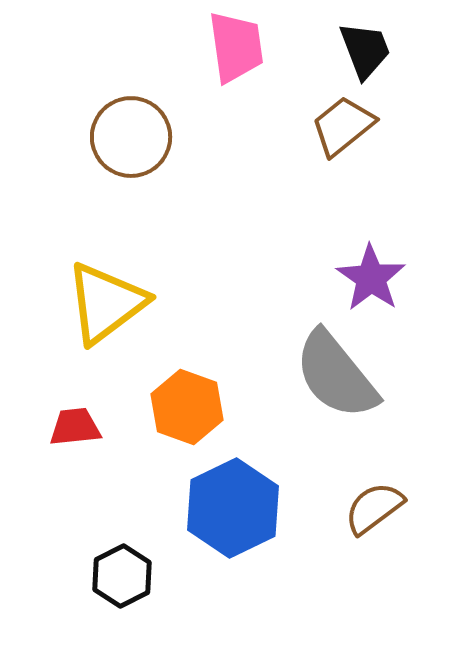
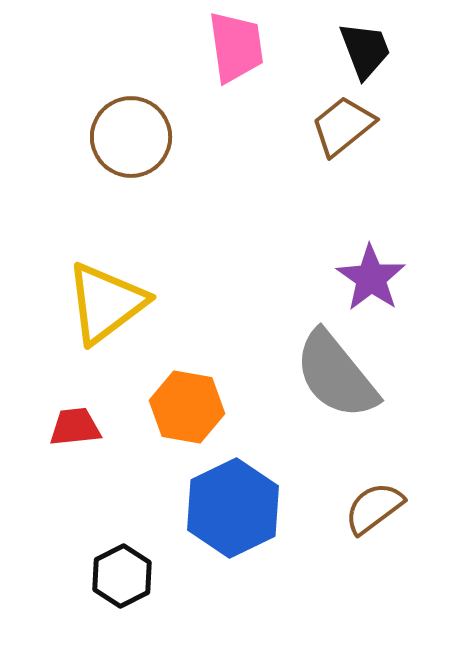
orange hexagon: rotated 10 degrees counterclockwise
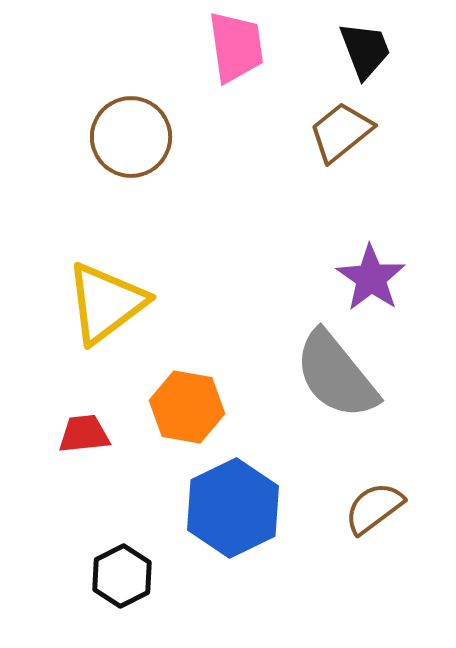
brown trapezoid: moved 2 px left, 6 px down
red trapezoid: moved 9 px right, 7 px down
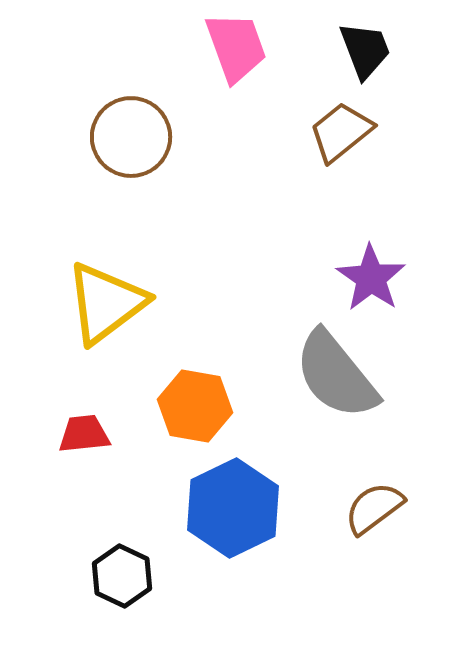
pink trapezoid: rotated 12 degrees counterclockwise
orange hexagon: moved 8 px right, 1 px up
black hexagon: rotated 8 degrees counterclockwise
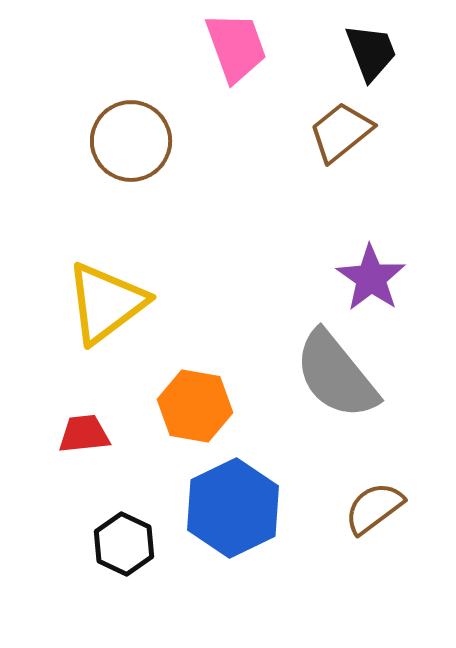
black trapezoid: moved 6 px right, 2 px down
brown circle: moved 4 px down
black hexagon: moved 2 px right, 32 px up
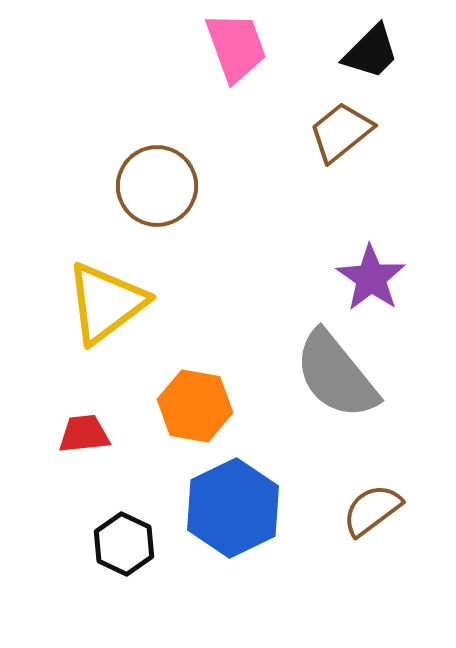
black trapezoid: rotated 66 degrees clockwise
brown circle: moved 26 px right, 45 px down
brown semicircle: moved 2 px left, 2 px down
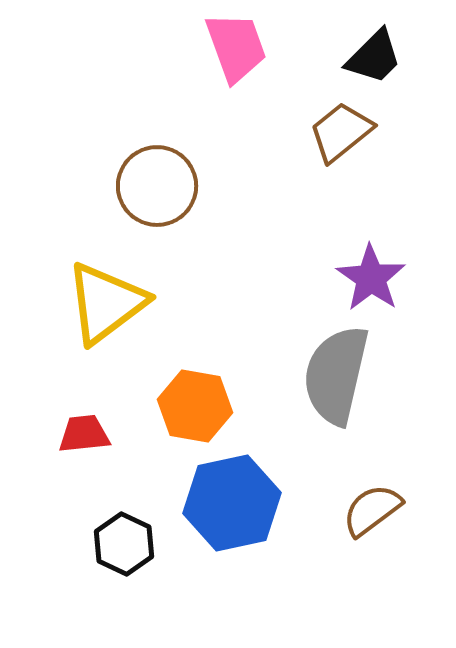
black trapezoid: moved 3 px right, 5 px down
gray semicircle: rotated 52 degrees clockwise
blue hexagon: moved 1 px left, 5 px up; rotated 14 degrees clockwise
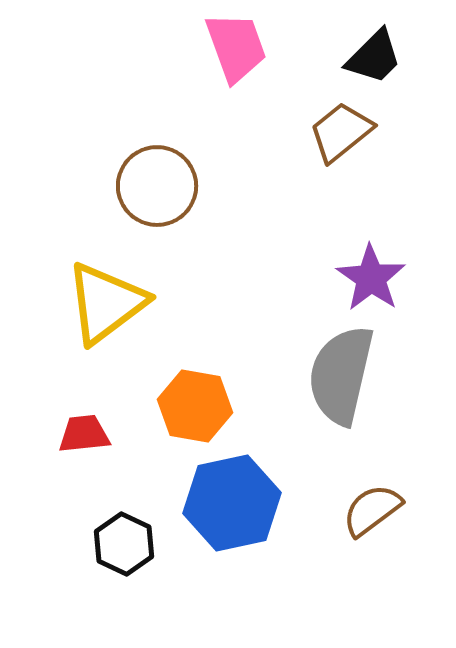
gray semicircle: moved 5 px right
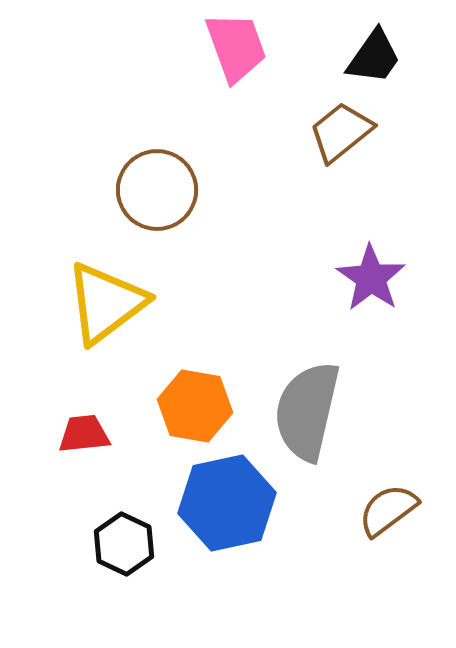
black trapezoid: rotated 10 degrees counterclockwise
brown circle: moved 4 px down
gray semicircle: moved 34 px left, 36 px down
blue hexagon: moved 5 px left
brown semicircle: moved 16 px right
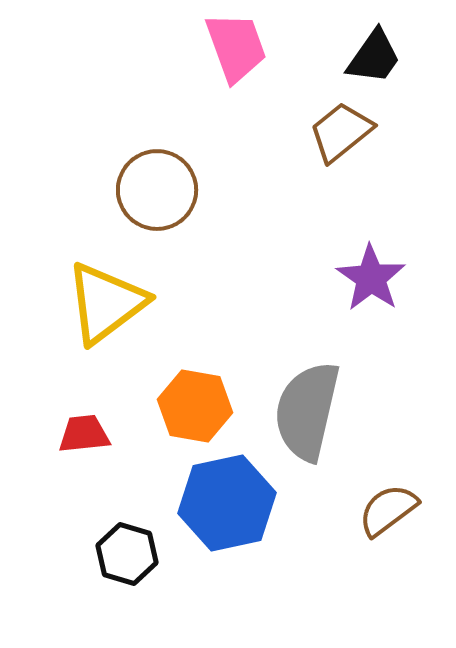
black hexagon: moved 3 px right, 10 px down; rotated 8 degrees counterclockwise
